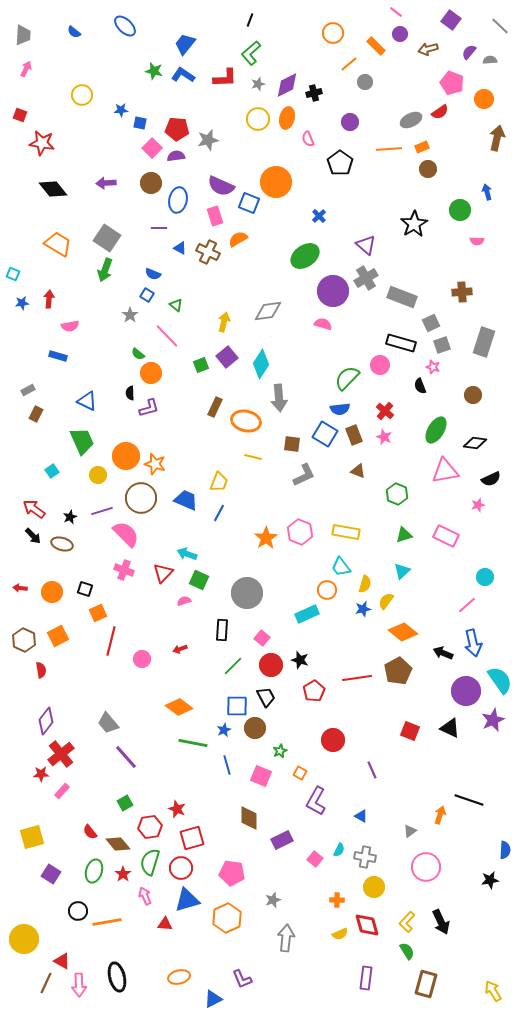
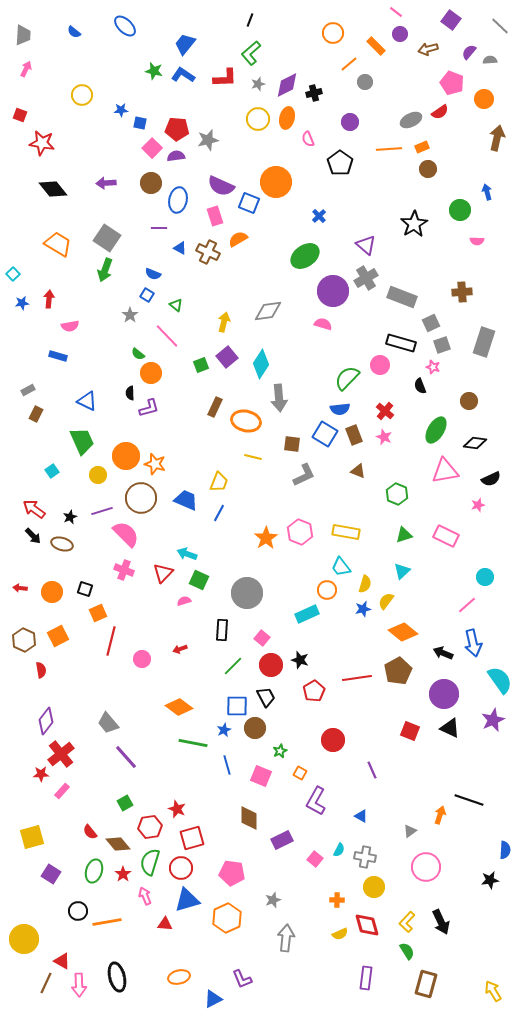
cyan square at (13, 274): rotated 24 degrees clockwise
brown circle at (473, 395): moved 4 px left, 6 px down
purple circle at (466, 691): moved 22 px left, 3 px down
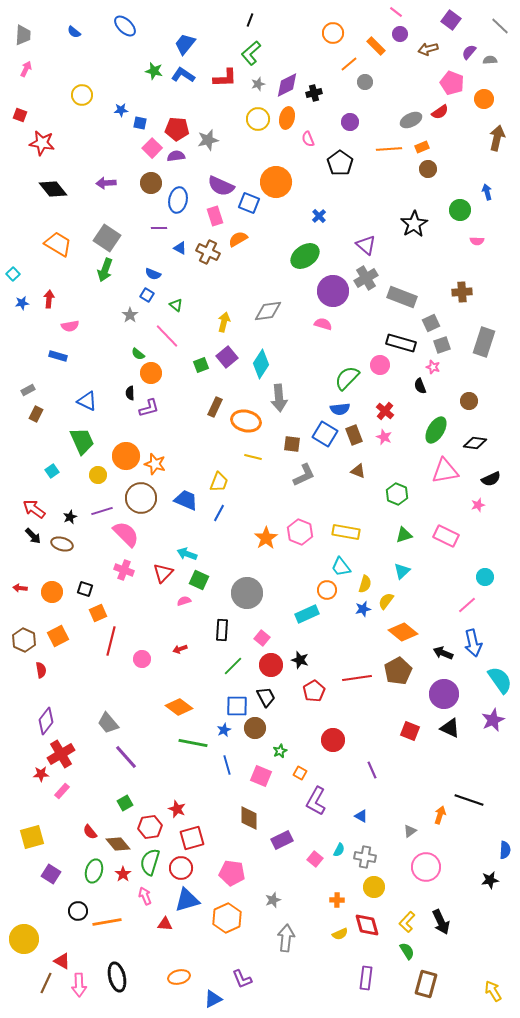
red cross at (61, 754): rotated 8 degrees clockwise
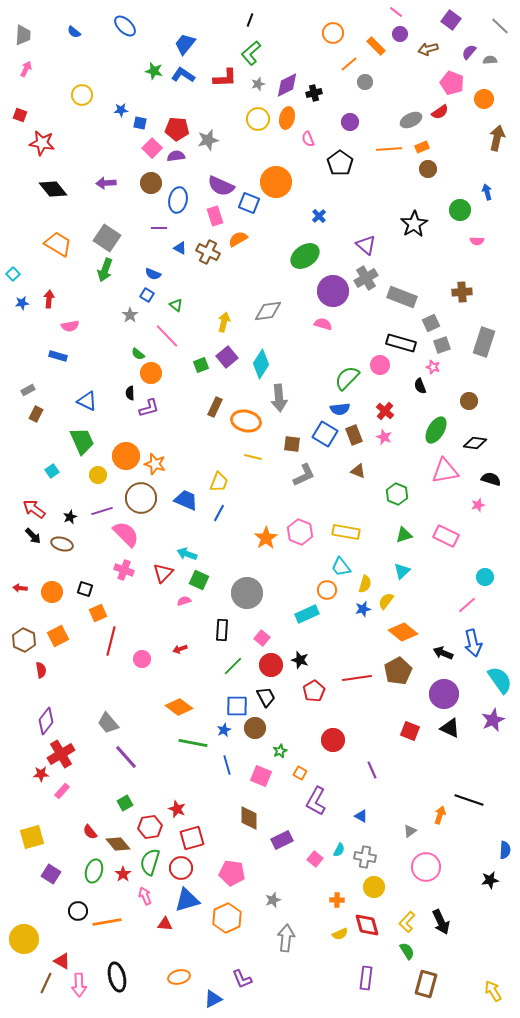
black semicircle at (491, 479): rotated 138 degrees counterclockwise
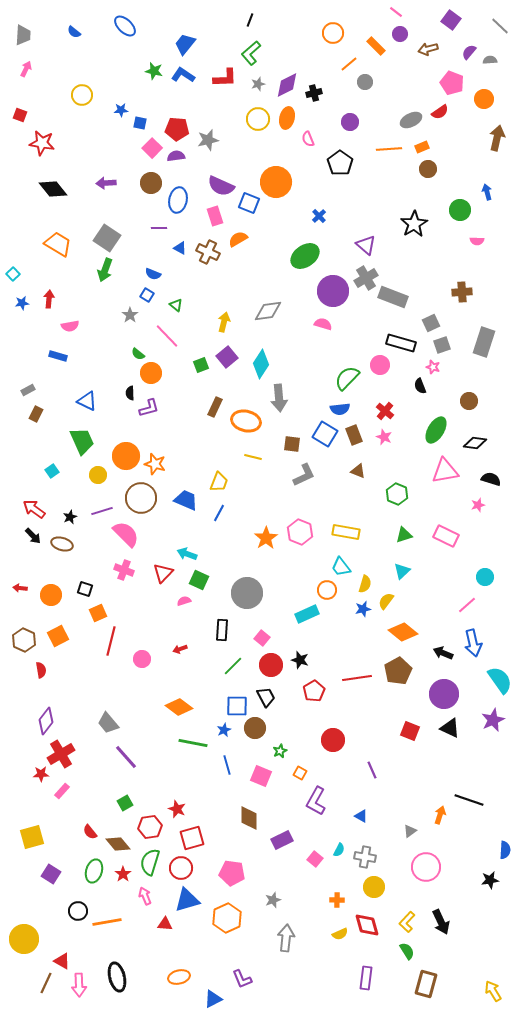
gray rectangle at (402, 297): moved 9 px left
orange circle at (52, 592): moved 1 px left, 3 px down
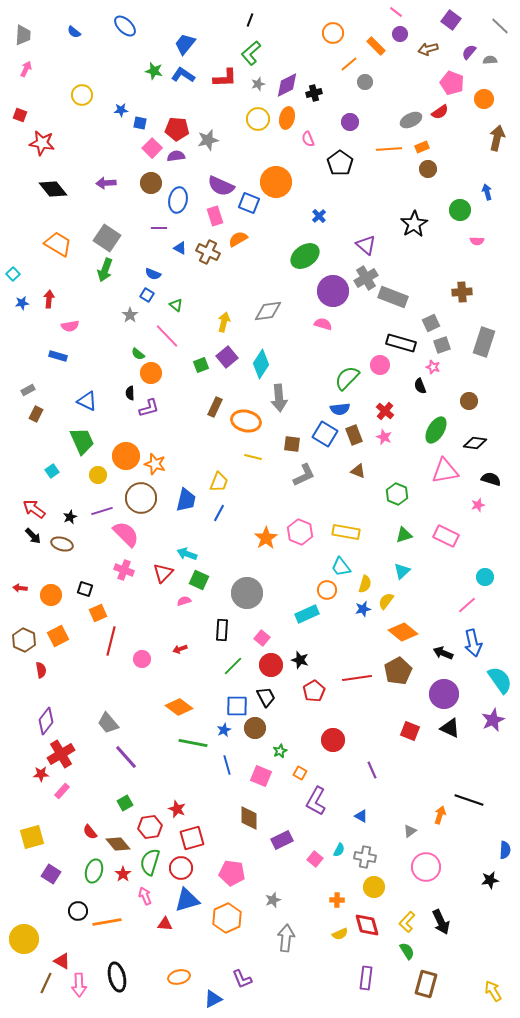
blue trapezoid at (186, 500): rotated 80 degrees clockwise
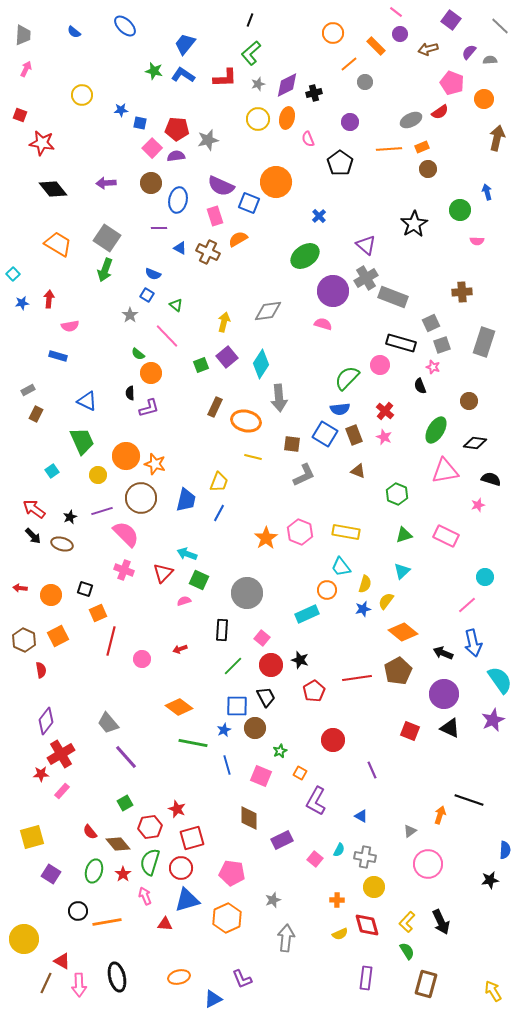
pink circle at (426, 867): moved 2 px right, 3 px up
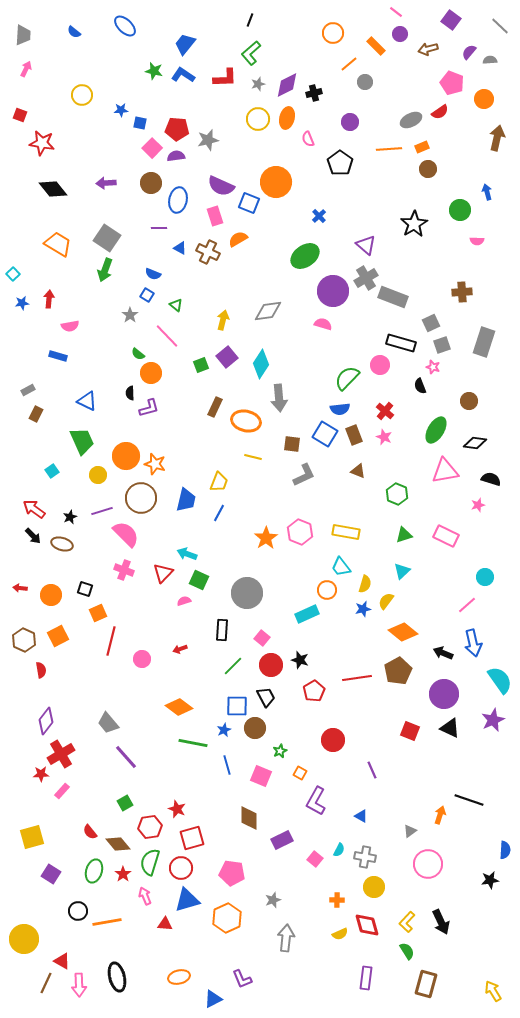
yellow arrow at (224, 322): moved 1 px left, 2 px up
